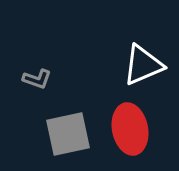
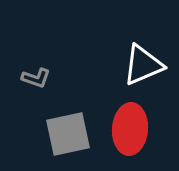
gray L-shape: moved 1 px left, 1 px up
red ellipse: rotated 15 degrees clockwise
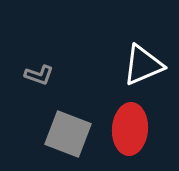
gray L-shape: moved 3 px right, 3 px up
gray square: rotated 33 degrees clockwise
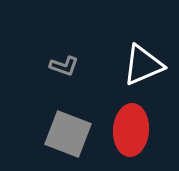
gray L-shape: moved 25 px right, 9 px up
red ellipse: moved 1 px right, 1 px down
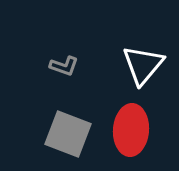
white triangle: rotated 27 degrees counterclockwise
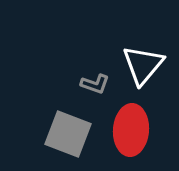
gray L-shape: moved 31 px right, 18 px down
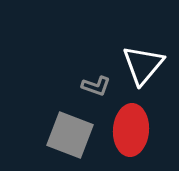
gray L-shape: moved 1 px right, 2 px down
gray square: moved 2 px right, 1 px down
